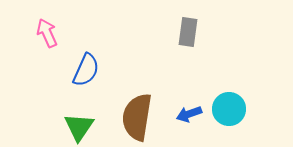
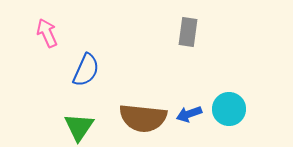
brown semicircle: moved 6 px right, 1 px down; rotated 93 degrees counterclockwise
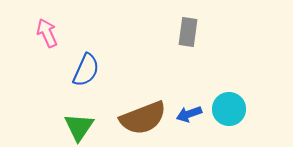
brown semicircle: rotated 27 degrees counterclockwise
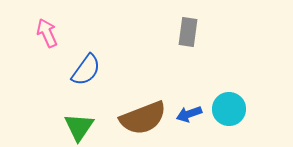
blue semicircle: rotated 12 degrees clockwise
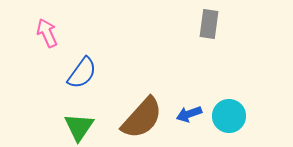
gray rectangle: moved 21 px right, 8 px up
blue semicircle: moved 4 px left, 3 px down
cyan circle: moved 7 px down
brown semicircle: moved 1 px left; rotated 27 degrees counterclockwise
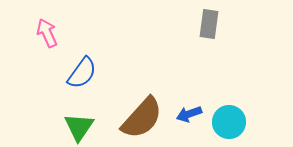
cyan circle: moved 6 px down
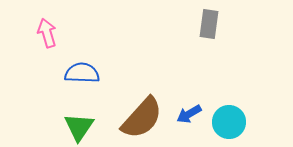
pink arrow: rotated 8 degrees clockwise
blue semicircle: rotated 124 degrees counterclockwise
blue arrow: rotated 10 degrees counterclockwise
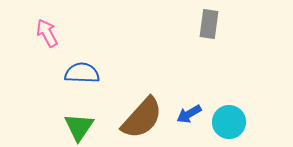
pink arrow: rotated 12 degrees counterclockwise
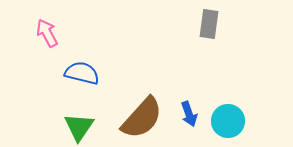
blue semicircle: rotated 12 degrees clockwise
blue arrow: rotated 80 degrees counterclockwise
cyan circle: moved 1 px left, 1 px up
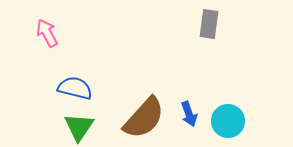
blue semicircle: moved 7 px left, 15 px down
brown semicircle: moved 2 px right
